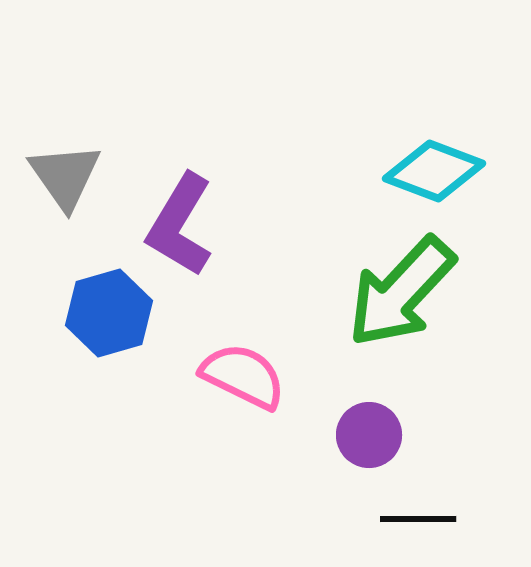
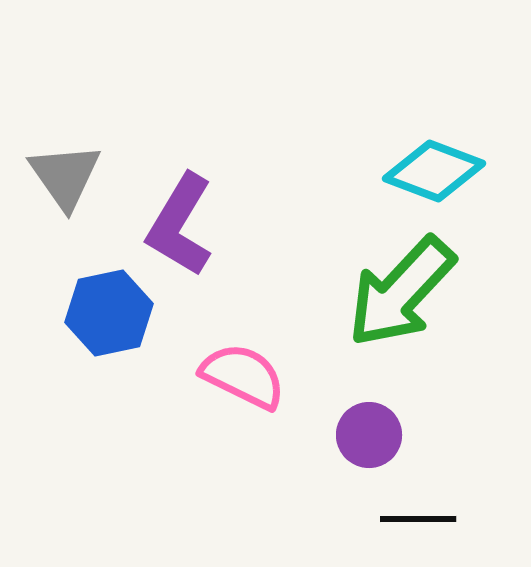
blue hexagon: rotated 4 degrees clockwise
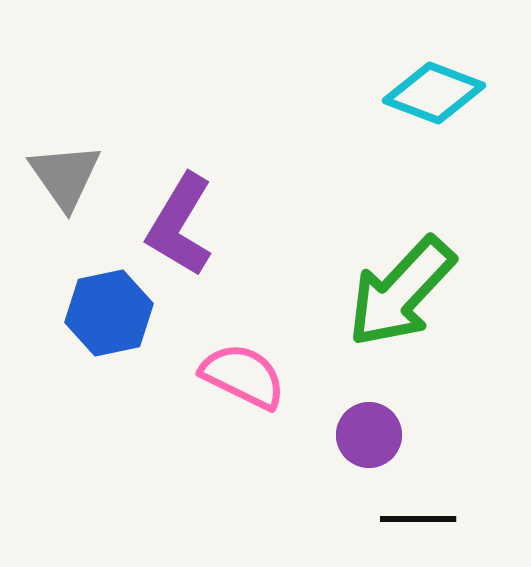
cyan diamond: moved 78 px up
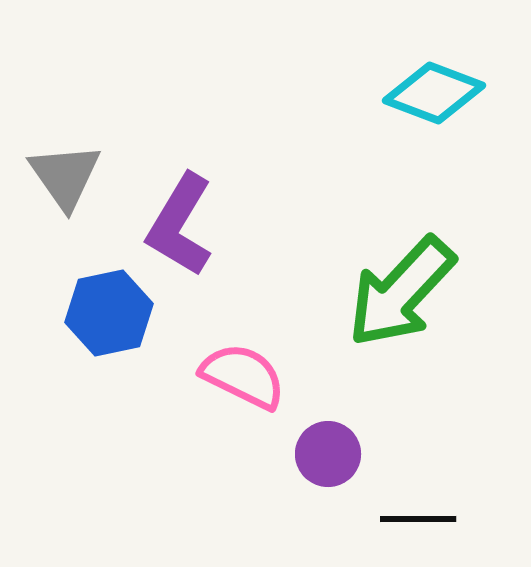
purple circle: moved 41 px left, 19 px down
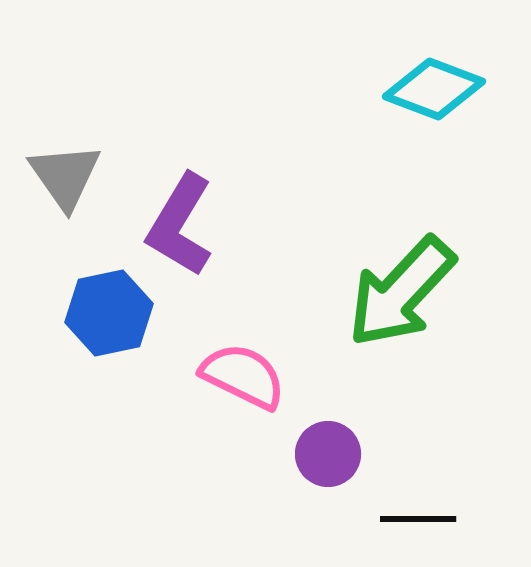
cyan diamond: moved 4 px up
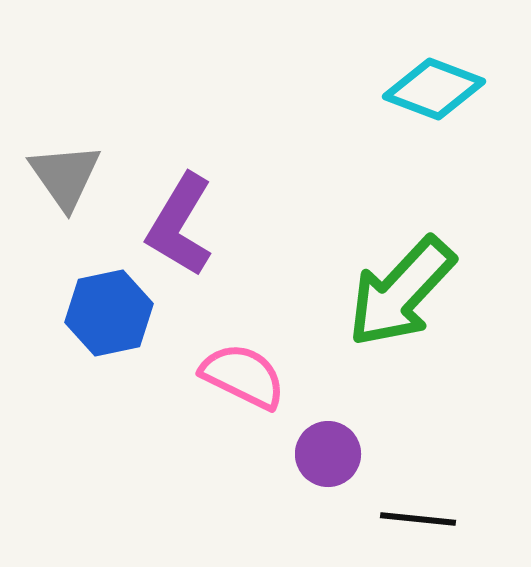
black line: rotated 6 degrees clockwise
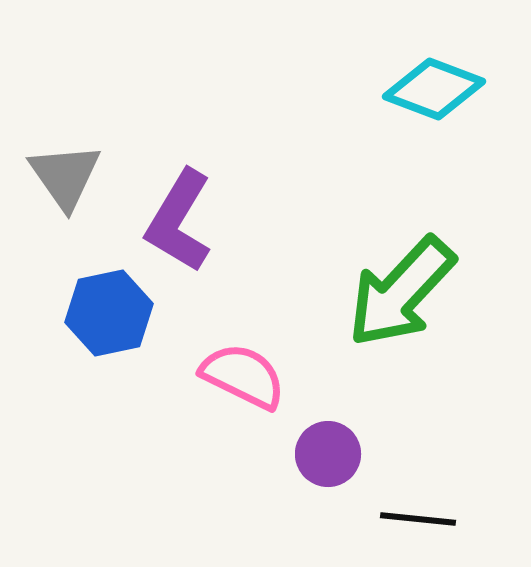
purple L-shape: moved 1 px left, 4 px up
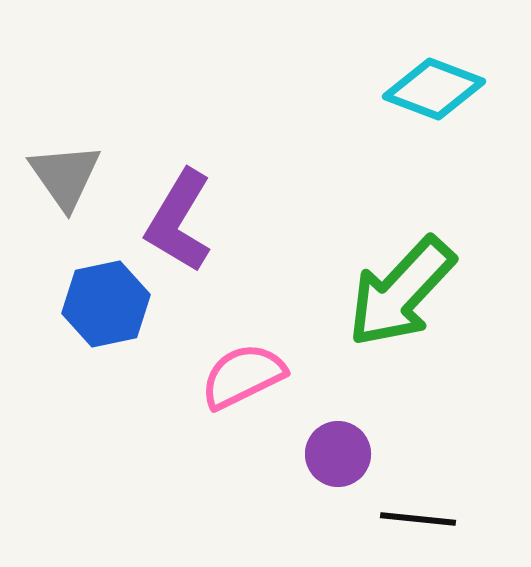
blue hexagon: moved 3 px left, 9 px up
pink semicircle: rotated 52 degrees counterclockwise
purple circle: moved 10 px right
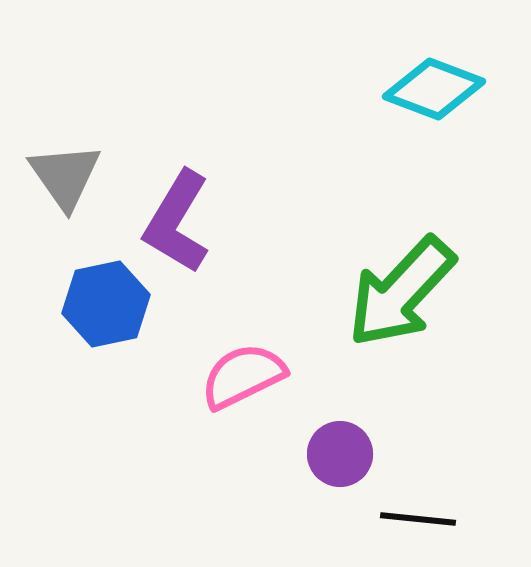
purple L-shape: moved 2 px left, 1 px down
purple circle: moved 2 px right
